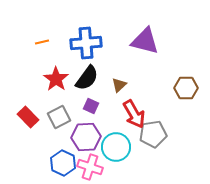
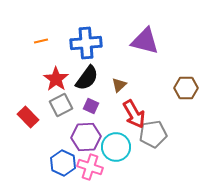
orange line: moved 1 px left, 1 px up
gray square: moved 2 px right, 12 px up
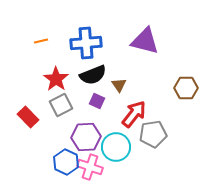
black semicircle: moved 6 px right, 3 px up; rotated 32 degrees clockwise
brown triangle: rotated 21 degrees counterclockwise
purple square: moved 6 px right, 5 px up
red arrow: rotated 112 degrees counterclockwise
blue hexagon: moved 3 px right, 1 px up
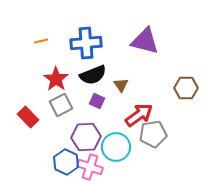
brown triangle: moved 2 px right
red arrow: moved 5 px right, 1 px down; rotated 16 degrees clockwise
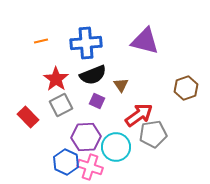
brown hexagon: rotated 20 degrees counterclockwise
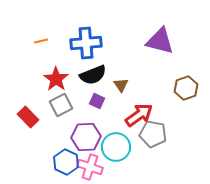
purple triangle: moved 15 px right
gray pentagon: rotated 20 degrees clockwise
